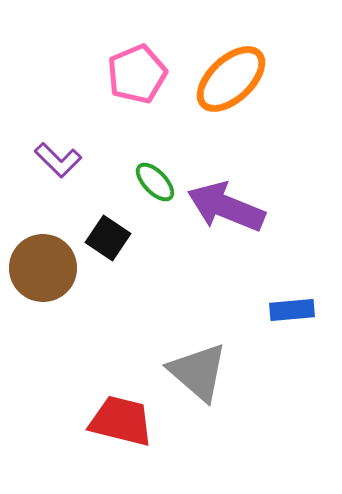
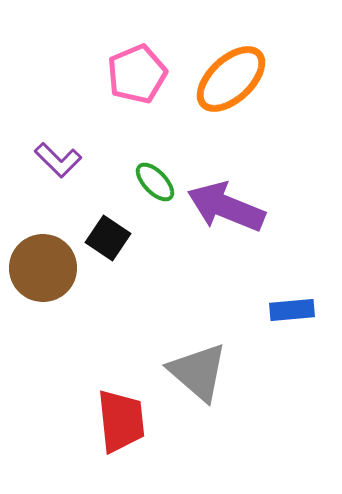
red trapezoid: rotated 70 degrees clockwise
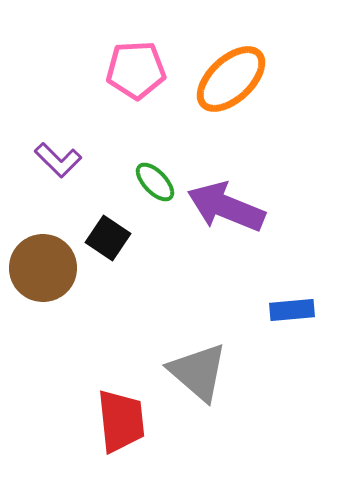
pink pentagon: moved 1 px left, 4 px up; rotated 20 degrees clockwise
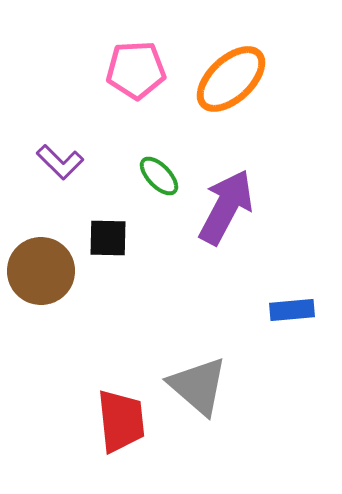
purple L-shape: moved 2 px right, 2 px down
green ellipse: moved 4 px right, 6 px up
purple arrow: rotated 96 degrees clockwise
black square: rotated 33 degrees counterclockwise
brown circle: moved 2 px left, 3 px down
gray triangle: moved 14 px down
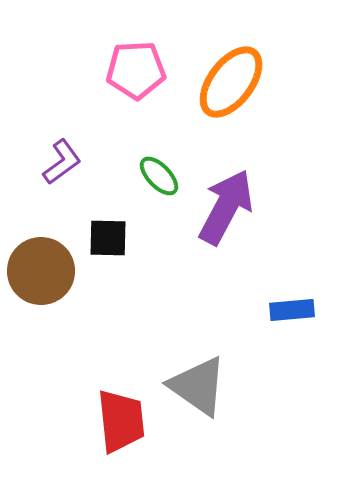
orange ellipse: moved 3 px down; rotated 10 degrees counterclockwise
purple L-shape: moved 2 px right; rotated 81 degrees counterclockwise
gray triangle: rotated 6 degrees counterclockwise
